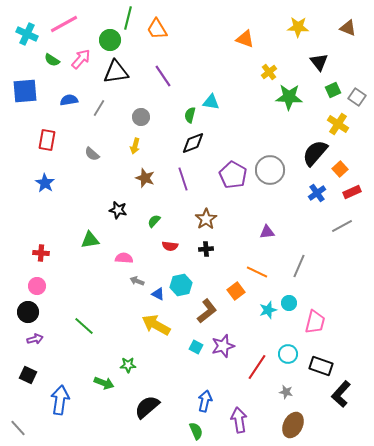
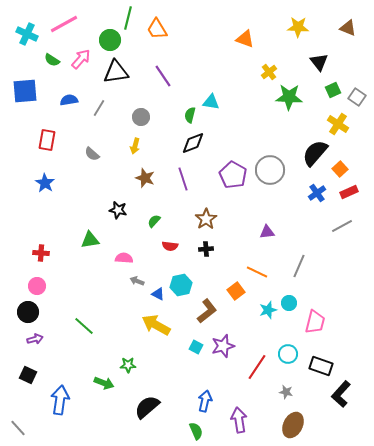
red rectangle at (352, 192): moved 3 px left
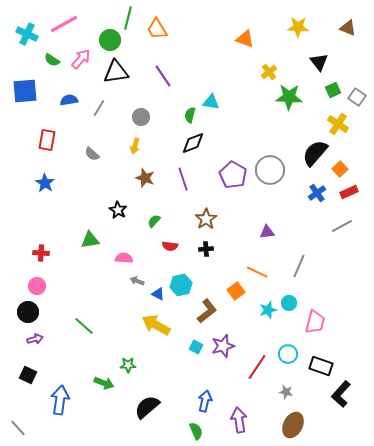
black star at (118, 210): rotated 18 degrees clockwise
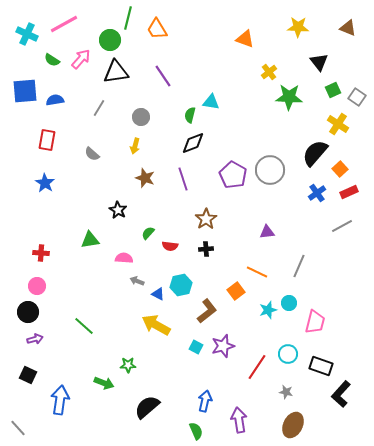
blue semicircle at (69, 100): moved 14 px left
green semicircle at (154, 221): moved 6 px left, 12 px down
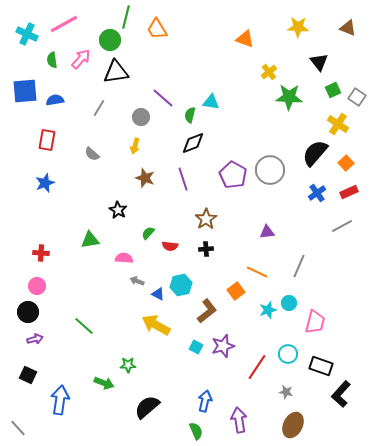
green line at (128, 18): moved 2 px left, 1 px up
green semicircle at (52, 60): rotated 49 degrees clockwise
purple line at (163, 76): moved 22 px down; rotated 15 degrees counterclockwise
orange square at (340, 169): moved 6 px right, 6 px up
blue star at (45, 183): rotated 18 degrees clockwise
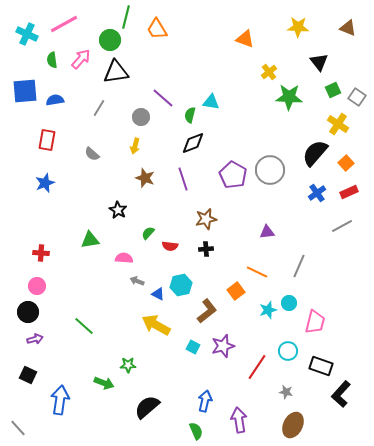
brown star at (206, 219): rotated 20 degrees clockwise
cyan square at (196, 347): moved 3 px left
cyan circle at (288, 354): moved 3 px up
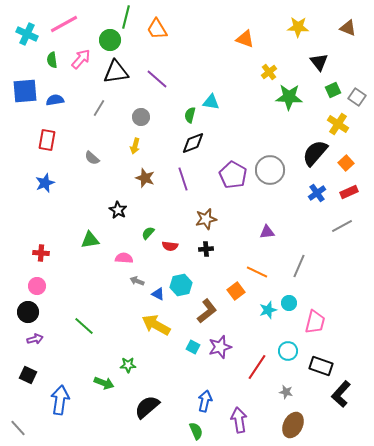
purple line at (163, 98): moved 6 px left, 19 px up
gray semicircle at (92, 154): moved 4 px down
purple star at (223, 346): moved 3 px left, 1 px down
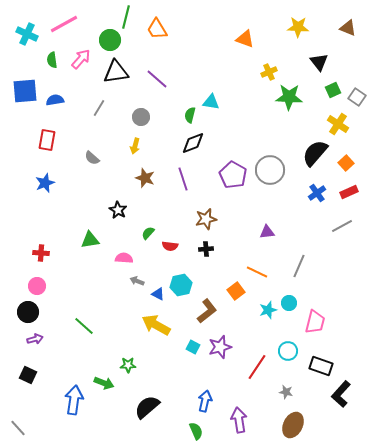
yellow cross at (269, 72): rotated 14 degrees clockwise
blue arrow at (60, 400): moved 14 px right
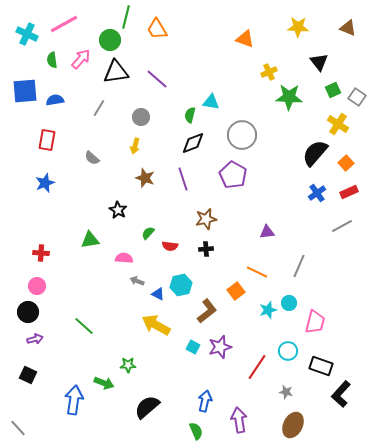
gray circle at (270, 170): moved 28 px left, 35 px up
